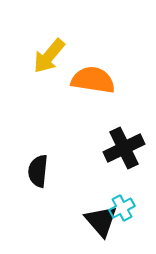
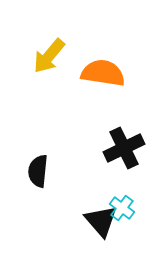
orange semicircle: moved 10 px right, 7 px up
cyan cross: rotated 25 degrees counterclockwise
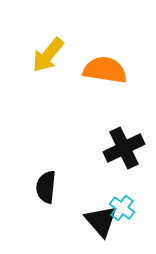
yellow arrow: moved 1 px left, 1 px up
orange semicircle: moved 2 px right, 3 px up
black semicircle: moved 8 px right, 16 px down
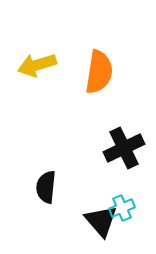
yellow arrow: moved 11 px left, 10 px down; rotated 33 degrees clockwise
orange semicircle: moved 6 px left, 2 px down; rotated 90 degrees clockwise
cyan cross: rotated 30 degrees clockwise
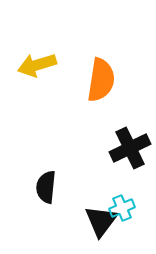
orange semicircle: moved 2 px right, 8 px down
black cross: moved 6 px right
black triangle: rotated 18 degrees clockwise
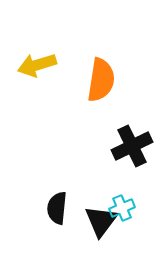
black cross: moved 2 px right, 2 px up
black semicircle: moved 11 px right, 21 px down
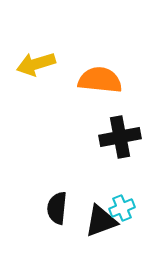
yellow arrow: moved 1 px left, 1 px up
orange semicircle: moved 1 px left; rotated 93 degrees counterclockwise
black cross: moved 12 px left, 9 px up; rotated 15 degrees clockwise
black triangle: rotated 33 degrees clockwise
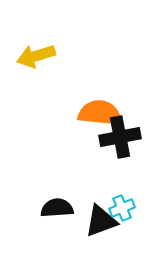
yellow arrow: moved 8 px up
orange semicircle: moved 33 px down
black semicircle: rotated 80 degrees clockwise
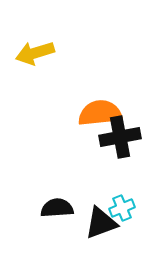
yellow arrow: moved 1 px left, 3 px up
orange semicircle: rotated 12 degrees counterclockwise
black triangle: moved 2 px down
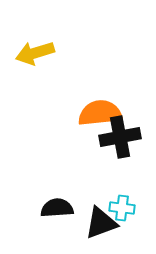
cyan cross: rotated 30 degrees clockwise
